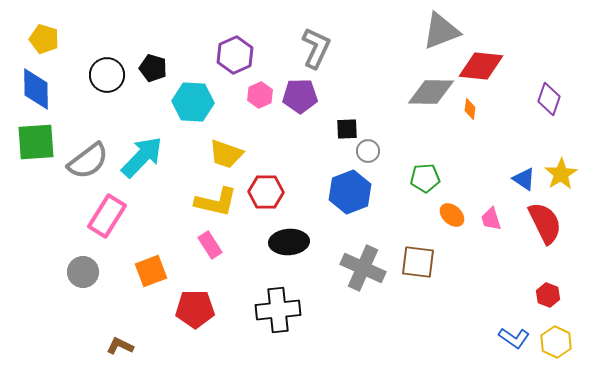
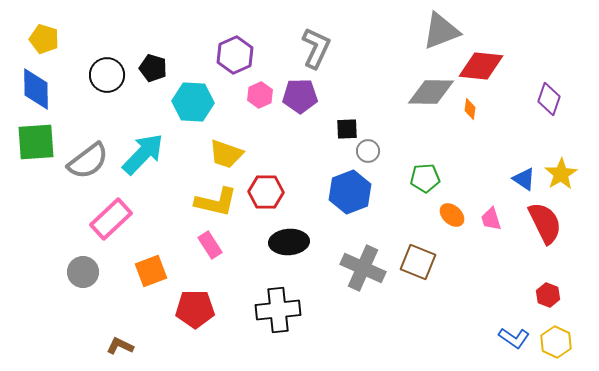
cyan arrow at (142, 157): moved 1 px right, 3 px up
pink rectangle at (107, 216): moved 4 px right, 3 px down; rotated 15 degrees clockwise
brown square at (418, 262): rotated 15 degrees clockwise
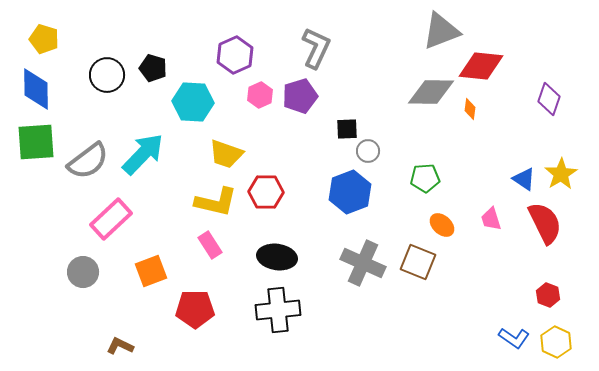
purple pentagon at (300, 96): rotated 16 degrees counterclockwise
orange ellipse at (452, 215): moved 10 px left, 10 px down
black ellipse at (289, 242): moved 12 px left, 15 px down; rotated 12 degrees clockwise
gray cross at (363, 268): moved 5 px up
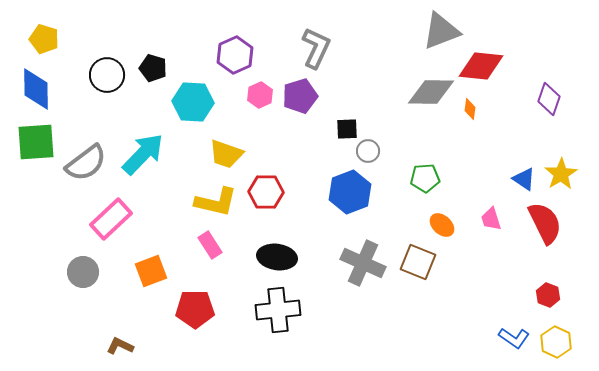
gray semicircle at (88, 161): moved 2 px left, 2 px down
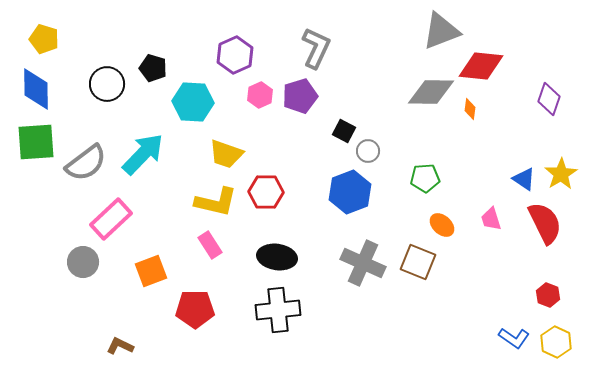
black circle at (107, 75): moved 9 px down
black square at (347, 129): moved 3 px left, 2 px down; rotated 30 degrees clockwise
gray circle at (83, 272): moved 10 px up
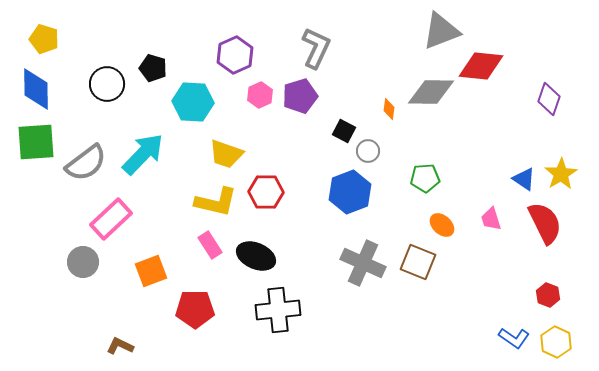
orange diamond at (470, 109): moved 81 px left
black ellipse at (277, 257): moved 21 px left, 1 px up; rotated 15 degrees clockwise
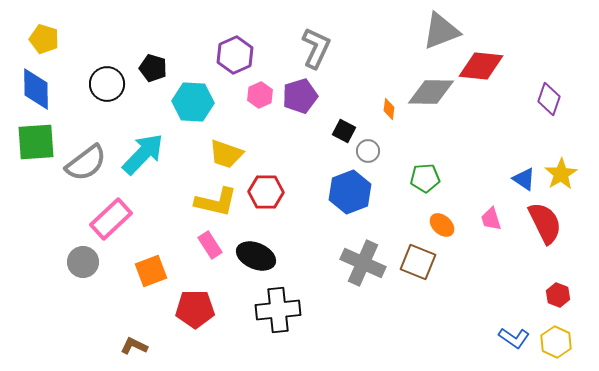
red hexagon at (548, 295): moved 10 px right
brown L-shape at (120, 346): moved 14 px right
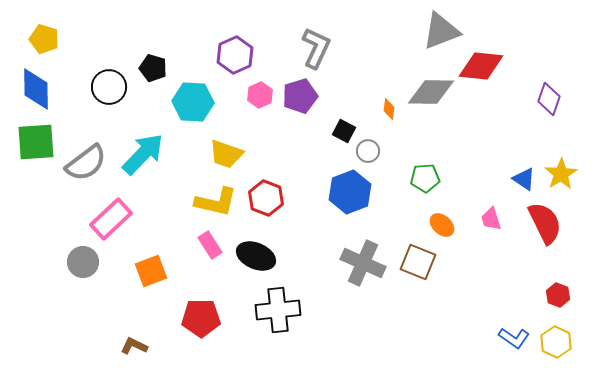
black circle at (107, 84): moved 2 px right, 3 px down
red hexagon at (266, 192): moved 6 px down; rotated 20 degrees clockwise
red pentagon at (195, 309): moved 6 px right, 9 px down
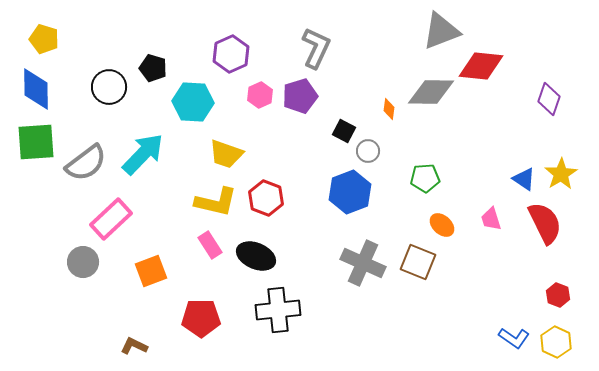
purple hexagon at (235, 55): moved 4 px left, 1 px up
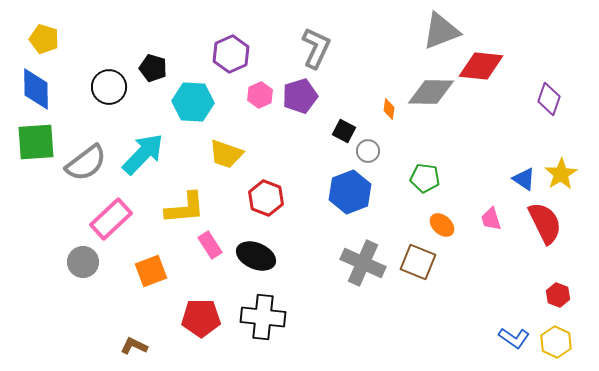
green pentagon at (425, 178): rotated 12 degrees clockwise
yellow L-shape at (216, 202): moved 31 px left, 6 px down; rotated 18 degrees counterclockwise
black cross at (278, 310): moved 15 px left, 7 px down; rotated 12 degrees clockwise
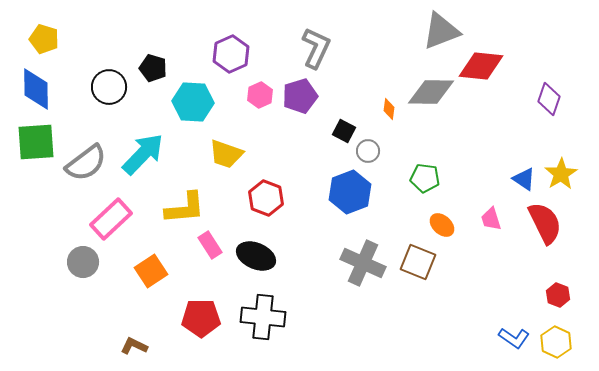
orange square at (151, 271): rotated 12 degrees counterclockwise
